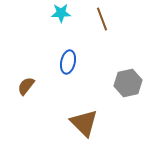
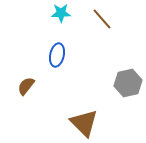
brown line: rotated 20 degrees counterclockwise
blue ellipse: moved 11 px left, 7 px up
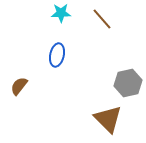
brown semicircle: moved 7 px left
brown triangle: moved 24 px right, 4 px up
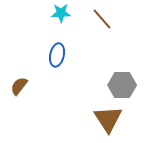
gray hexagon: moved 6 px left, 2 px down; rotated 12 degrees clockwise
brown triangle: rotated 12 degrees clockwise
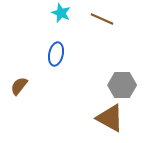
cyan star: rotated 24 degrees clockwise
brown line: rotated 25 degrees counterclockwise
blue ellipse: moved 1 px left, 1 px up
brown triangle: moved 2 px right, 1 px up; rotated 28 degrees counterclockwise
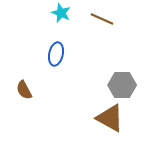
brown semicircle: moved 5 px right, 4 px down; rotated 66 degrees counterclockwise
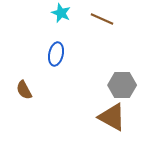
brown triangle: moved 2 px right, 1 px up
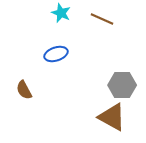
blue ellipse: rotated 60 degrees clockwise
